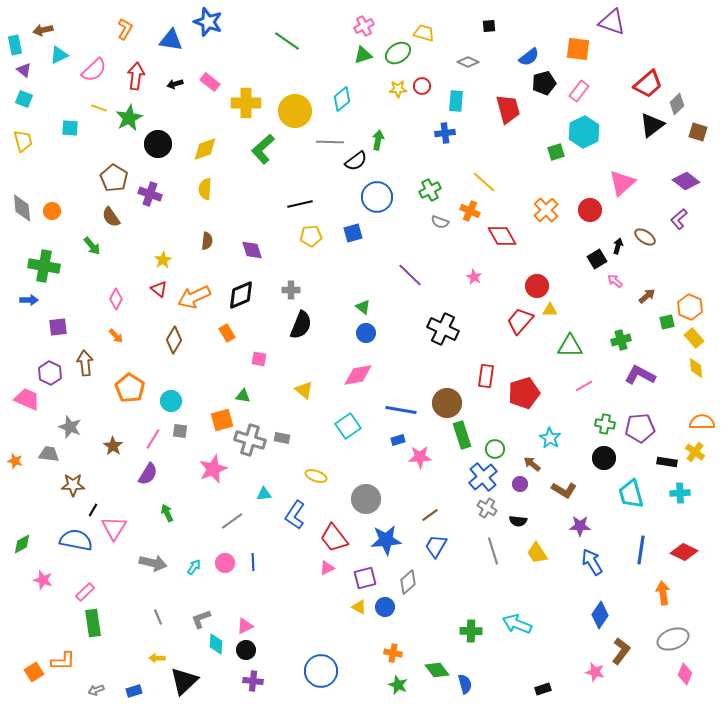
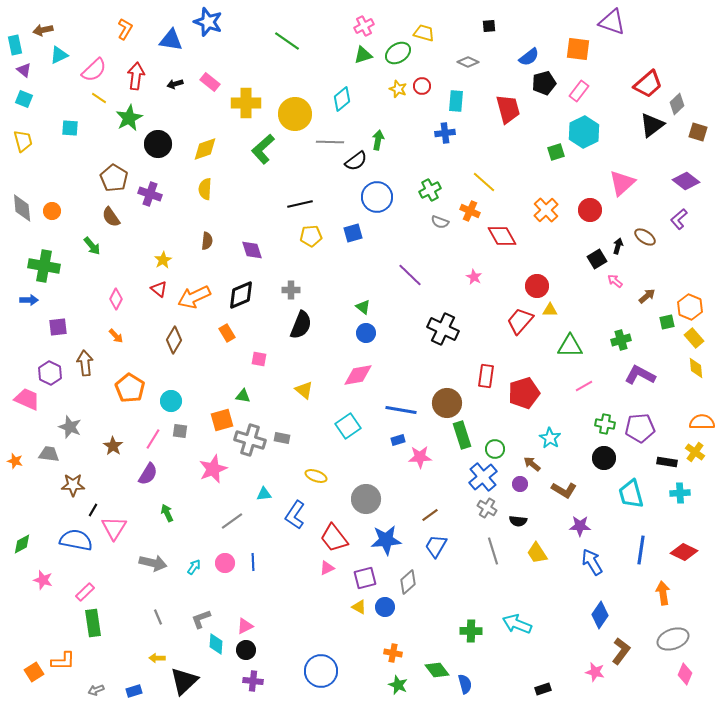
yellow star at (398, 89): rotated 24 degrees clockwise
yellow line at (99, 108): moved 10 px up; rotated 14 degrees clockwise
yellow circle at (295, 111): moved 3 px down
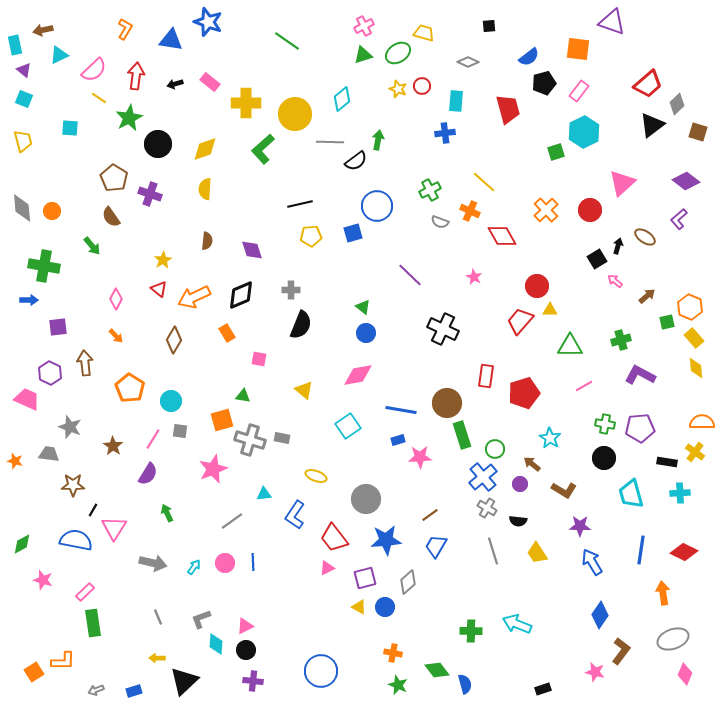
blue circle at (377, 197): moved 9 px down
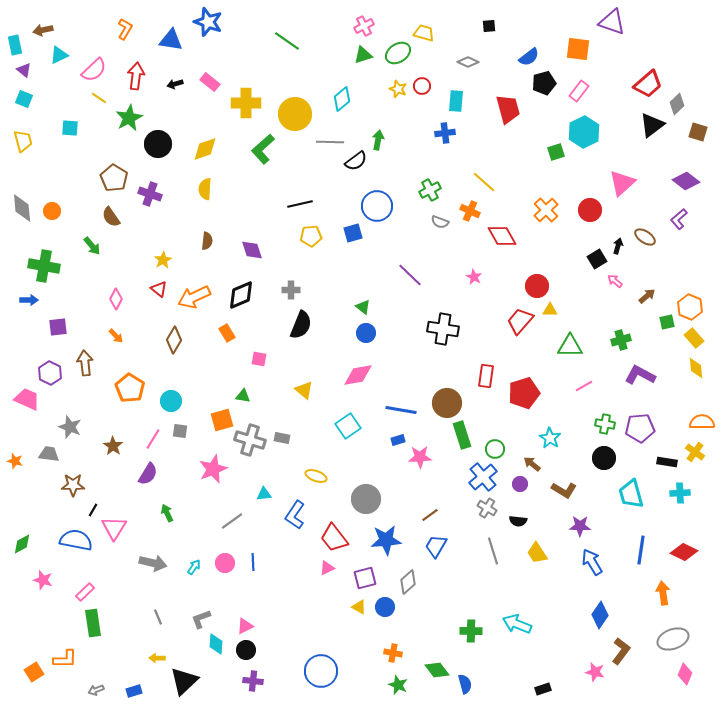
black cross at (443, 329): rotated 16 degrees counterclockwise
orange L-shape at (63, 661): moved 2 px right, 2 px up
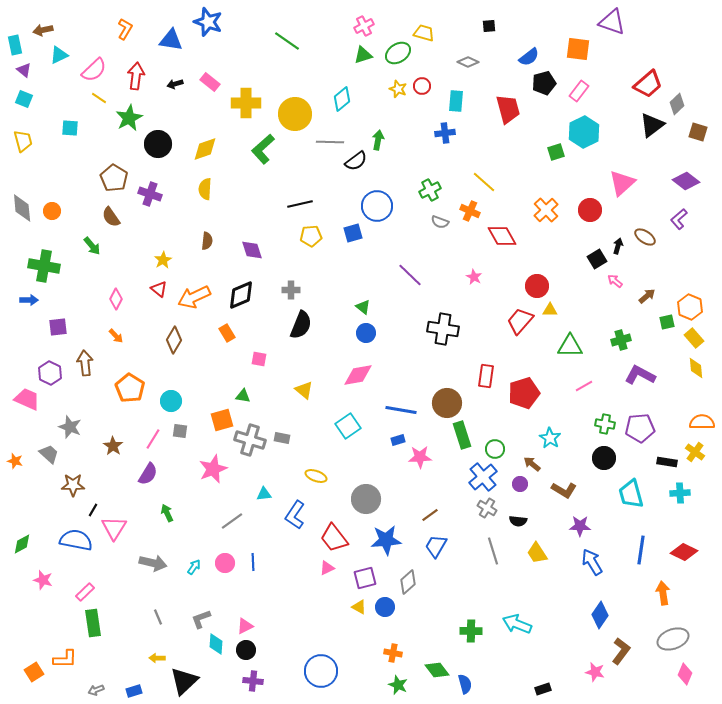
gray trapezoid at (49, 454): rotated 35 degrees clockwise
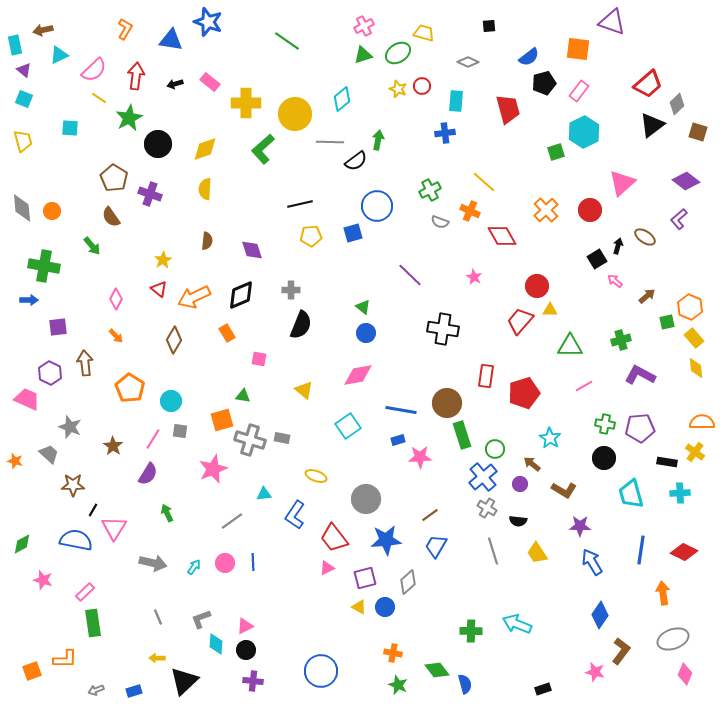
orange square at (34, 672): moved 2 px left, 1 px up; rotated 12 degrees clockwise
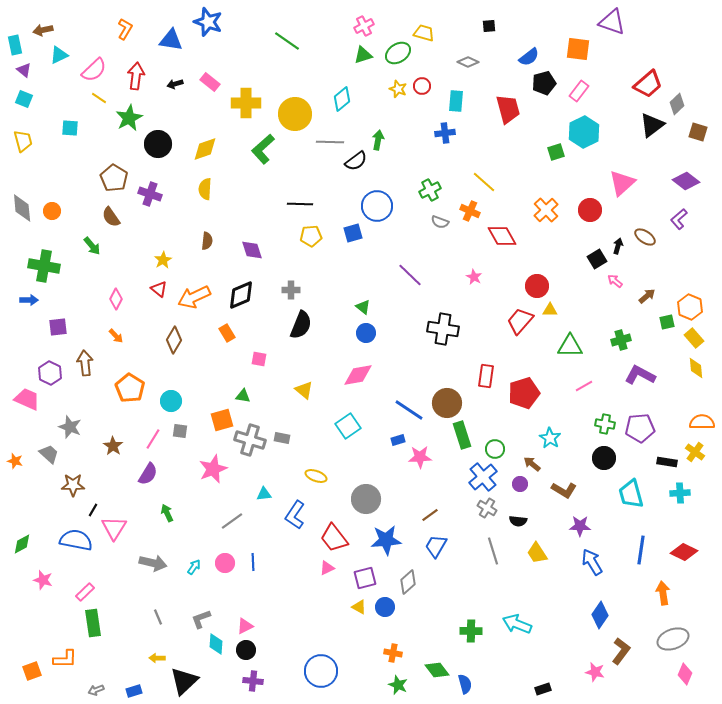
black line at (300, 204): rotated 15 degrees clockwise
blue line at (401, 410): moved 8 px right; rotated 24 degrees clockwise
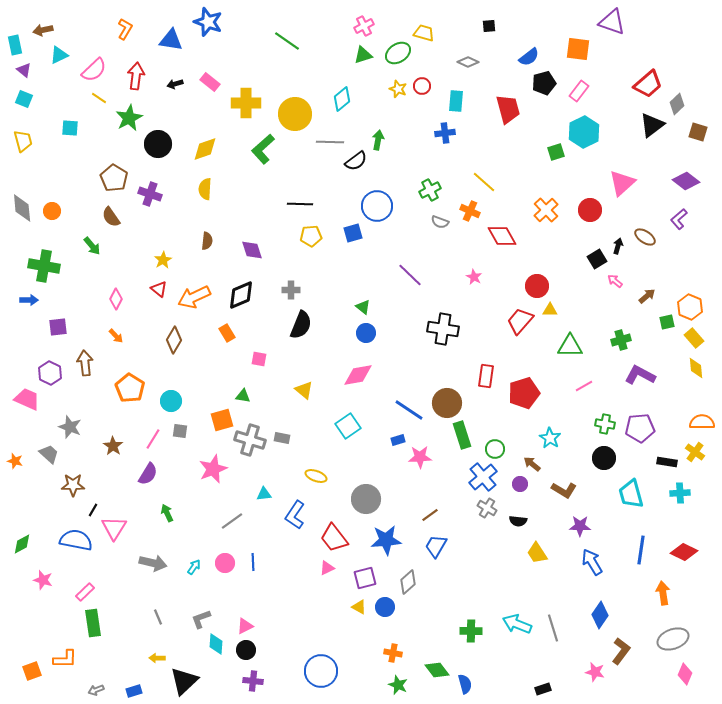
gray line at (493, 551): moved 60 px right, 77 px down
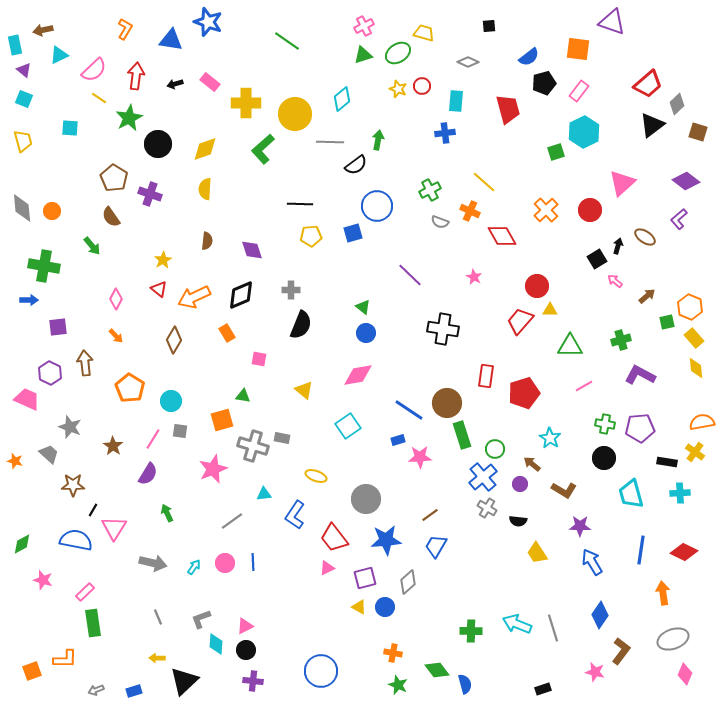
black semicircle at (356, 161): moved 4 px down
orange semicircle at (702, 422): rotated 10 degrees counterclockwise
gray cross at (250, 440): moved 3 px right, 6 px down
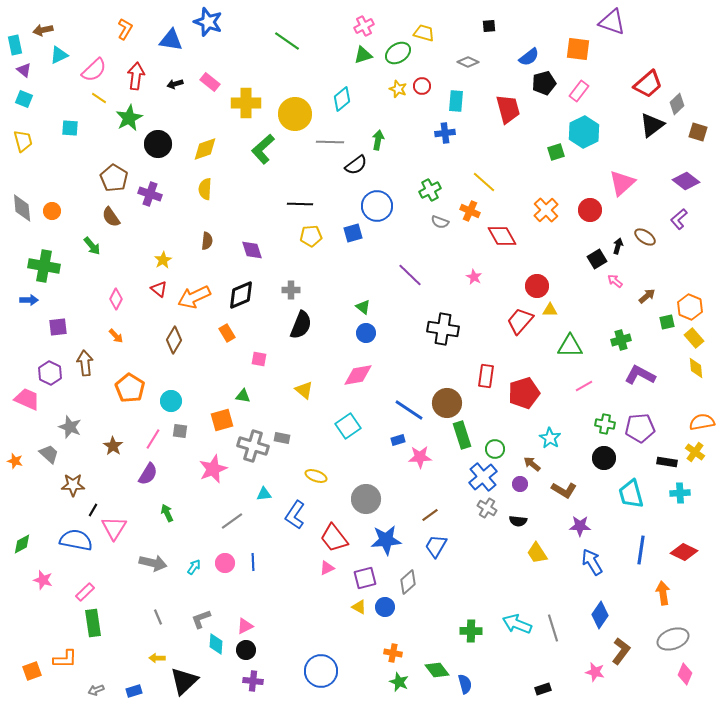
green star at (398, 685): moved 1 px right, 3 px up
